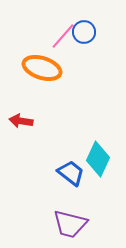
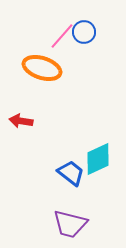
pink line: moved 1 px left
cyan diamond: rotated 40 degrees clockwise
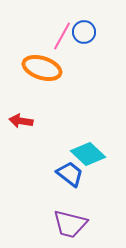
pink line: rotated 12 degrees counterclockwise
cyan diamond: moved 10 px left, 5 px up; rotated 68 degrees clockwise
blue trapezoid: moved 1 px left, 1 px down
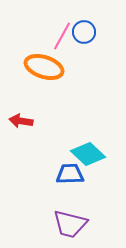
orange ellipse: moved 2 px right, 1 px up
blue trapezoid: rotated 40 degrees counterclockwise
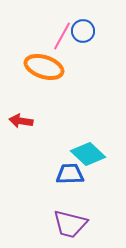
blue circle: moved 1 px left, 1 px up
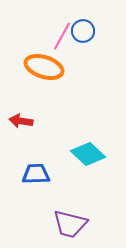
blue trapezoid: moved 34 px left
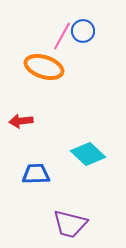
red arrow: rotated 15 degrees counterclockwise
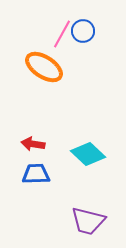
pink line: moved 2 px up
orange ellipse: rotated 15 degrees clockwise
red arrow: moved 12 px right, 23 px down; rotated 15 degrees clockwise
purple trapezoid: moved 18 px right, 3 px up
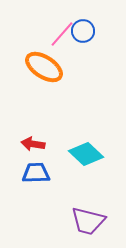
pink line: rotated 12 degrees clockwise
cyan diamond: moved 2 px left
blue trapezoid: moved 1 px up
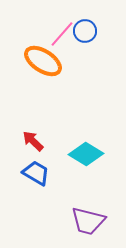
blue circle: moved 2 px right
orange ellipse: moved 1 px left, 6 px up
red arrow: moved 3 px up; rotated 35 degrees clockwise
cyan diamond: rotated 12 degrees counterclockwise
blue trapezoid: rotated 32 degrees clockwise
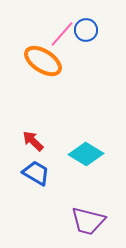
blue circle: moved 1 px right, 1 px up
